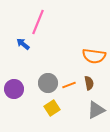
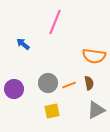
pink line: moved 17 px right
yellow square: moved 3 px down; rotated 21 degrees clockwise
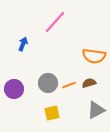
pink line: rotated 20 degrees clockwise
blue arrow: rotated 72 degrees clockwise
brown semicircle: rotated 96 degrees counterclockwise
yellow square: moved 2 px down
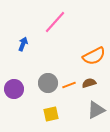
orange semicircle: rotated 35 degrees counterclockwise
yellow square: moved 1 px left, 1 px down
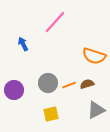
blue arrow: rotated 48 degrees counterclockwise
orange semicircle: rotated 45 degrees clockwise
brown semicircle: moved 2 px left, 1 px down
purple circle: moved 1 px down
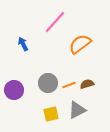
orange semicircle: moved 14 px left, 12 px up; rotated 125 degrees clockwise
gray triangle: moved 19 px left
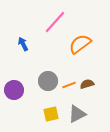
gray circle: moved 2 px up
gray triangle: moved 4 px down
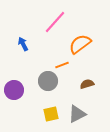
orange line: moved 7 px left, 20 px up
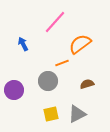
orange line: moved 2 px up
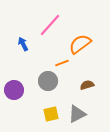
pink line: moved 5 px left, 3 px down
brown semicircle: moved 1 px down
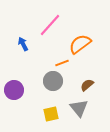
gray circle: moved 5 px right
brown semicircle: rotated 24 degrees counterclockwise
gray triangle: moved 2 px right, 6 px up; rotated 42 degrees counterclockwise
